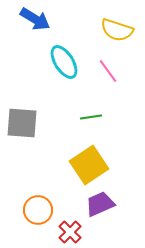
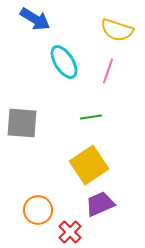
pink line: rotated 55 degrees clockwise
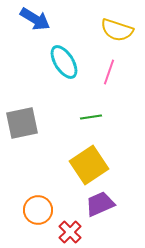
pink line: moved 1 px right, 1 px down
gray square: rotated 16 degrees counterclockwise
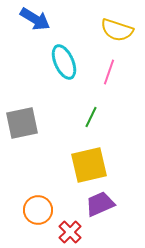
cyan ellipse: rotated 8 degrees clockwise
green line: rotated 55 degrees counterclockwise
yellow square: rotated 21 degrees clockwise
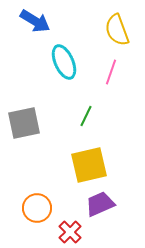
blue arrow: moved 2 px down
yellow semicircle: rotated 52 degrees clockwise
pink line: moved 2 px right
green line: moved 5 px left, 1 px up
gray square: moved 2 px right
orange circle: moved 1 px left, 2 px up
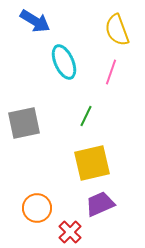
yellow square: moved 3 px right, 2 px up
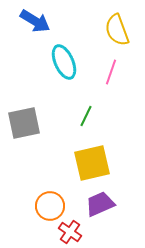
orange circle: moved 13 px right, 2 px up
red cross: rotated 10 degrees counterclockwise
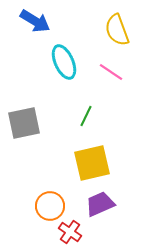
pink line: rotated 75 degrees counterclockwise
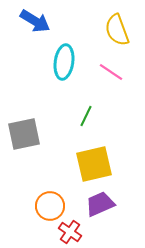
cyan ellipse: rotated 32 degrees clockwise
gray square: moved 11 px down
yellow square: moved 2 px right, 1 px down
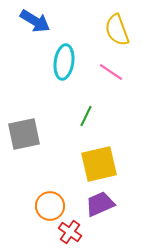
yellow square: moved 5 px right
